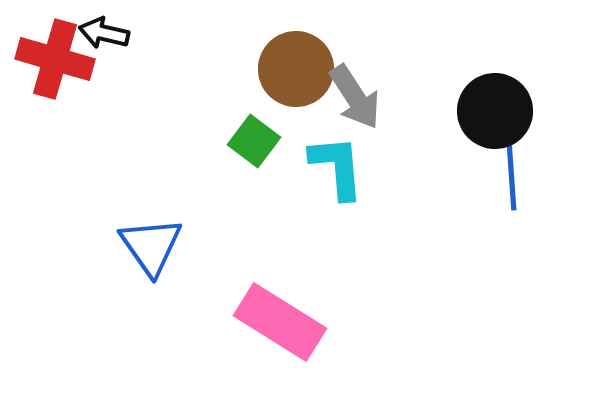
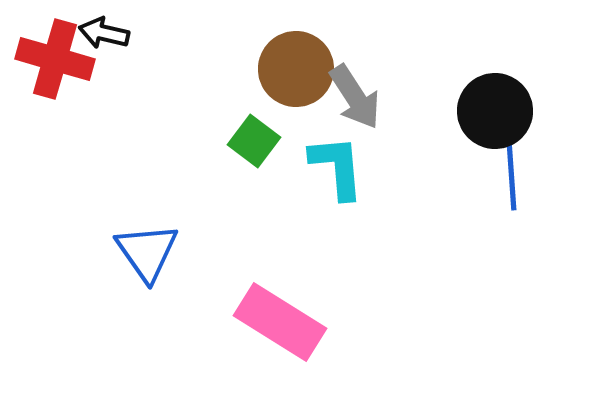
blue triangle: moved 4 px left, 6 px down
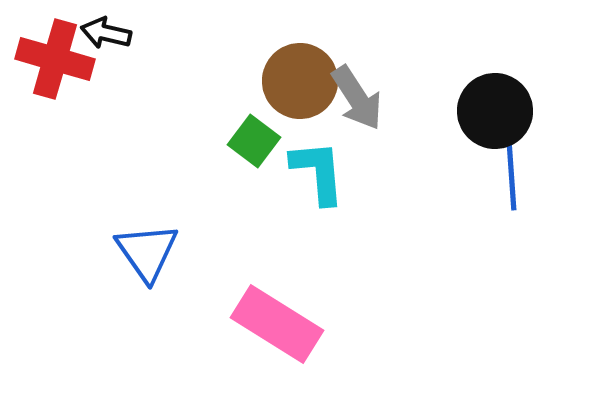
black arrow: moved 2 px right
brown circle: moved 4 px right, 12 px down
gray arrow: moved 2 px right, 1 px down
cyan L-shape: moved 19 px left, 5 px down
pink rectangle: moved 3 px left, 2 px down
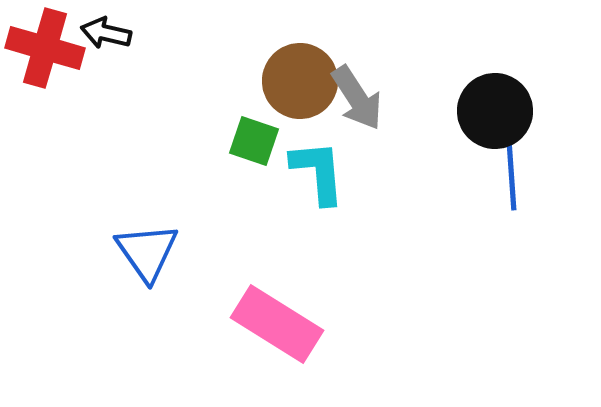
red cross: moved 10 px left, 11 px up
green square: rotated 18 degrees counterclockwise
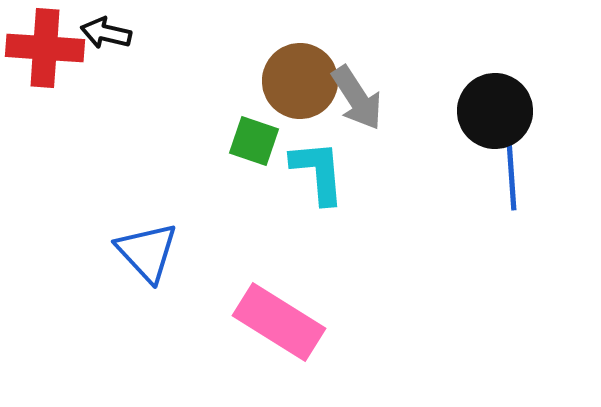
red cross: rotated 12 degrees counterclockwise
blue triangle: rotated 8 degrees counterclockwise
pink rectangle: moved 2 px right, 2 px up
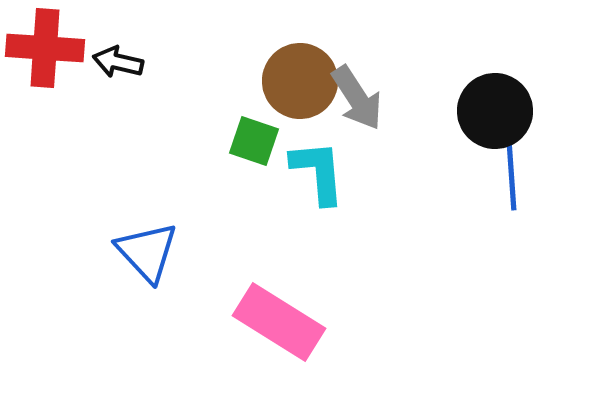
black arrow: moved 12 px right, 29 px down
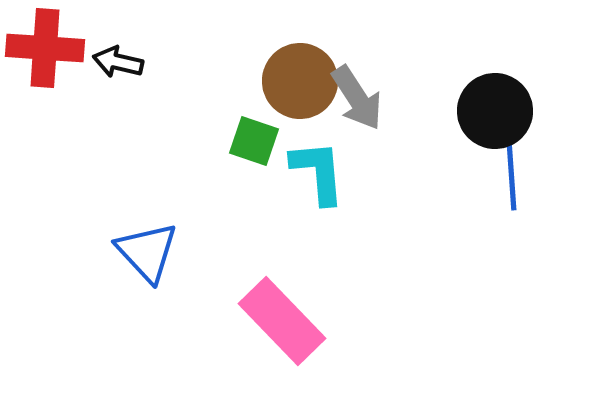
pink rectangle: moved 3 px right, 1 px up; rotated 14 degrees clockwise
